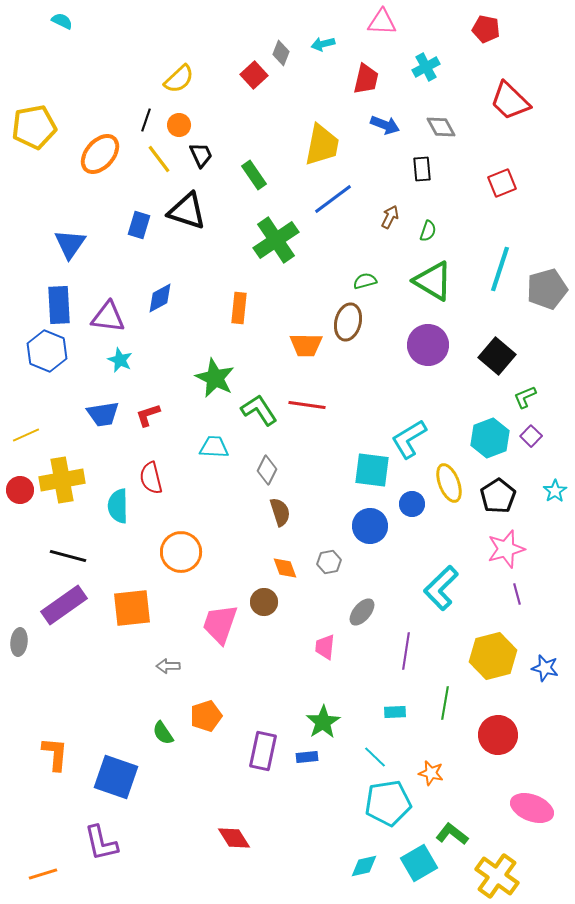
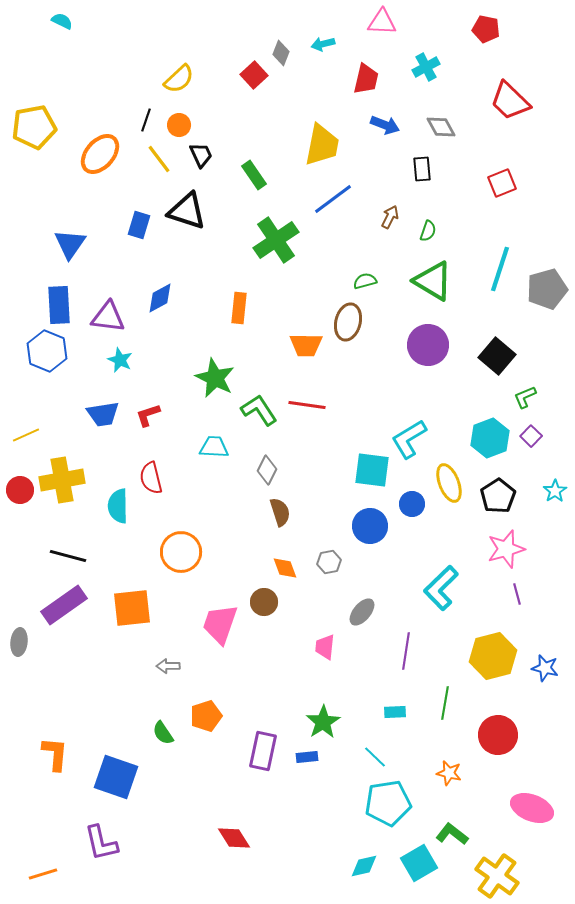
orange star at (431, 773): moved 18 px right
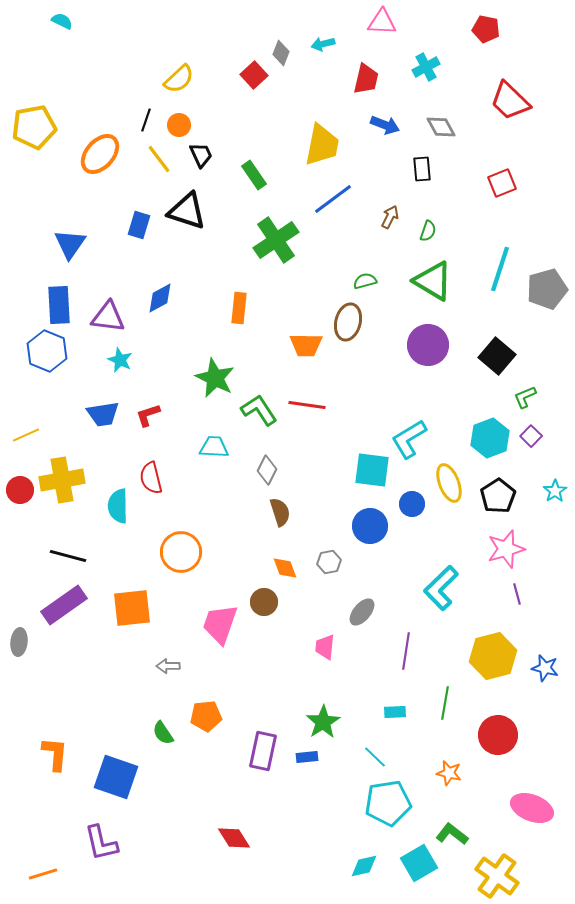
orange pentagon at (206, 716): rotated 12 degrees clockwise
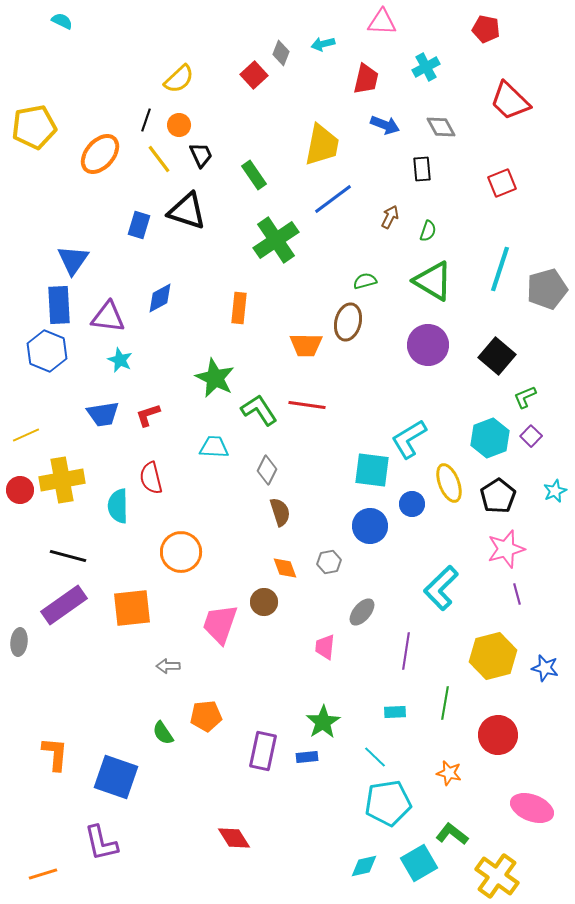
blue triangle at (70, 244): moved 3 px right, 16 px down
cyan star at (555, 491): rotated 10 degrees clockwise
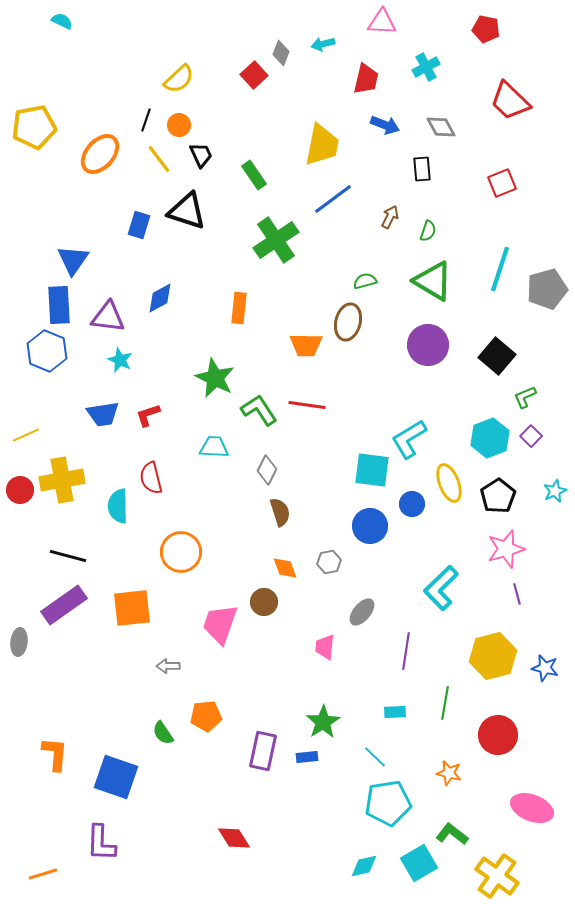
purple L-shape at (101, 843): rotated 15 degrees clockwise
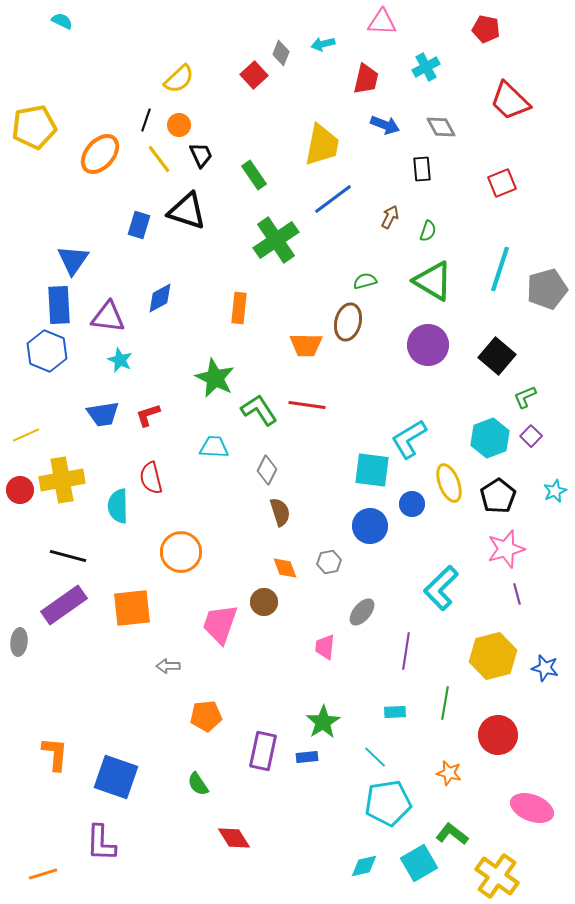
green semicircle at (163, 733): moved 35 px right, 51 px down
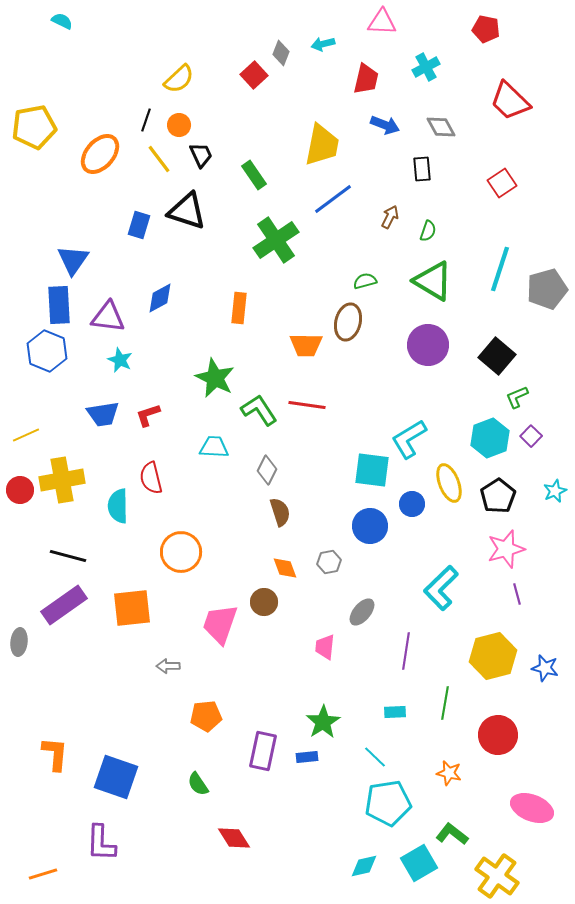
red square at (502, 183): rotated 12 degrees counterclockwise
green L-shape at (525, 397): moved 8 px left
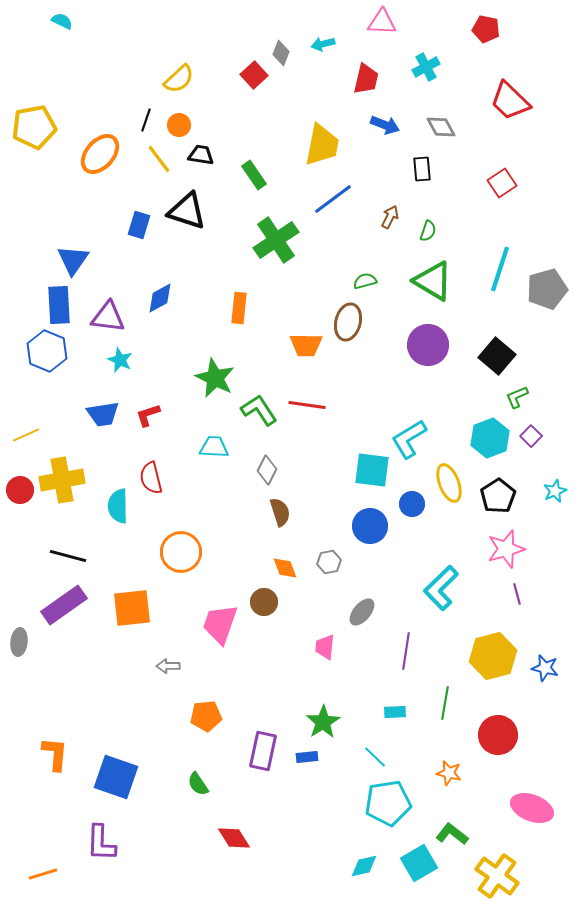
black trapezoid at (201, 155): rotated 56 degrees counterclockwise
